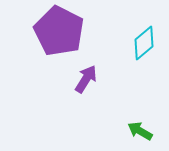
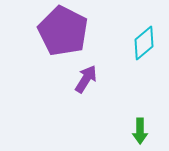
purple pentagon: moved 4 px right
green arrow: rotated 120 degrees counterclockwise
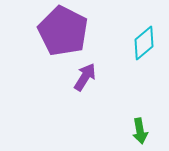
purple arrow: moved 1 px left, 2 px up
green arrow: rotated 10 degrees counterclockwise
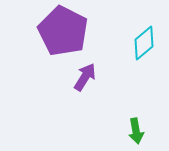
green arrow: moved 4 px left
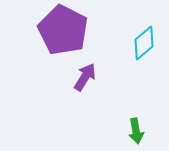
purple pentagon: moved 1 px up
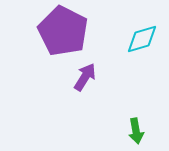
purple pentagon: moved 1 px down
cyan diamond: moved 2 px left, 4 px up; rotated 24 degrees clockwise
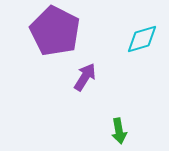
purple pentagon: moved 8 px left
green arrow: moved 17 px left
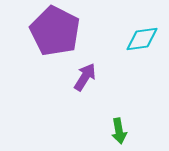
cyan diamond: rotated 8 degrees clockwise
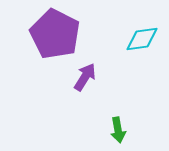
purple pentagon: moved 3 px down
green arrow: moved 1 px left, 1 px up
